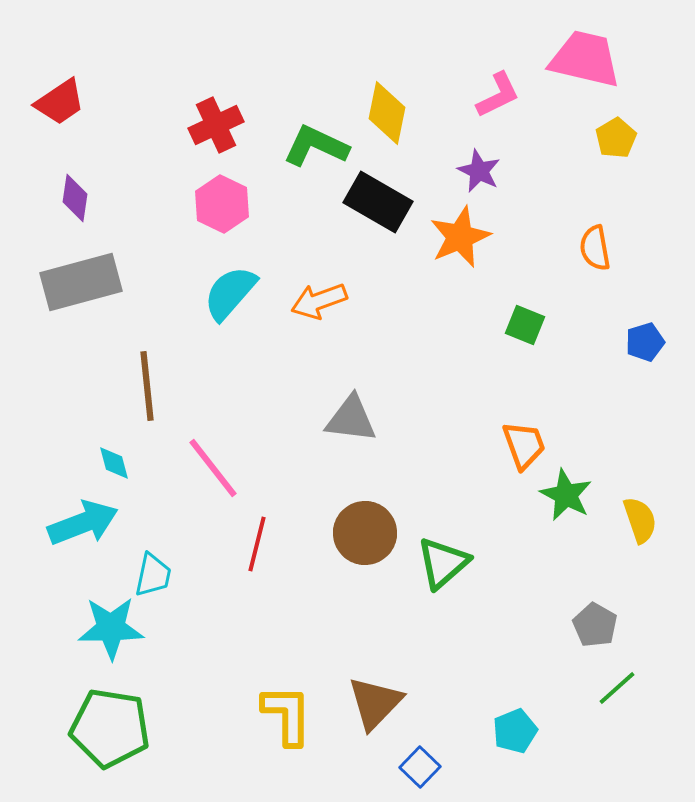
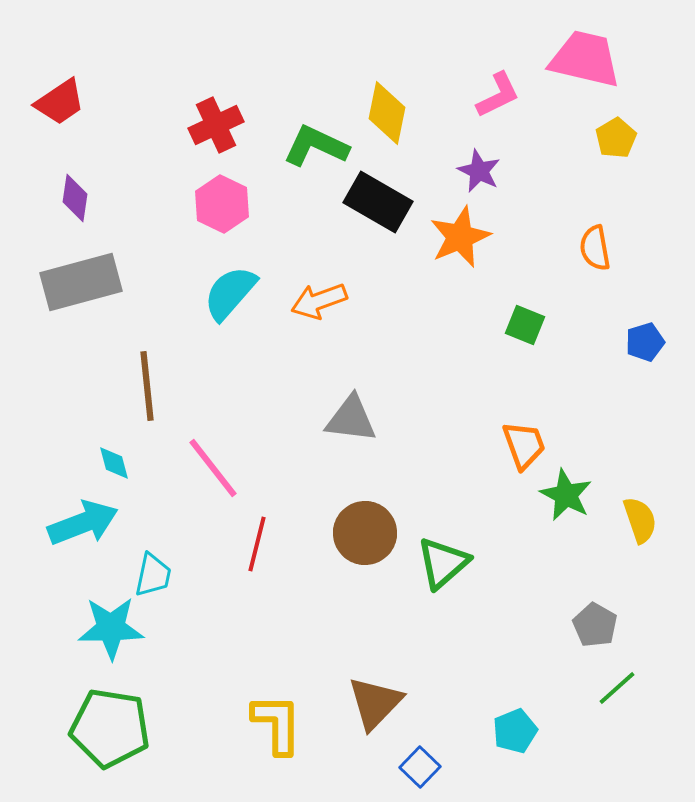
yellow L-shape: moved 10 px left, 9 px down
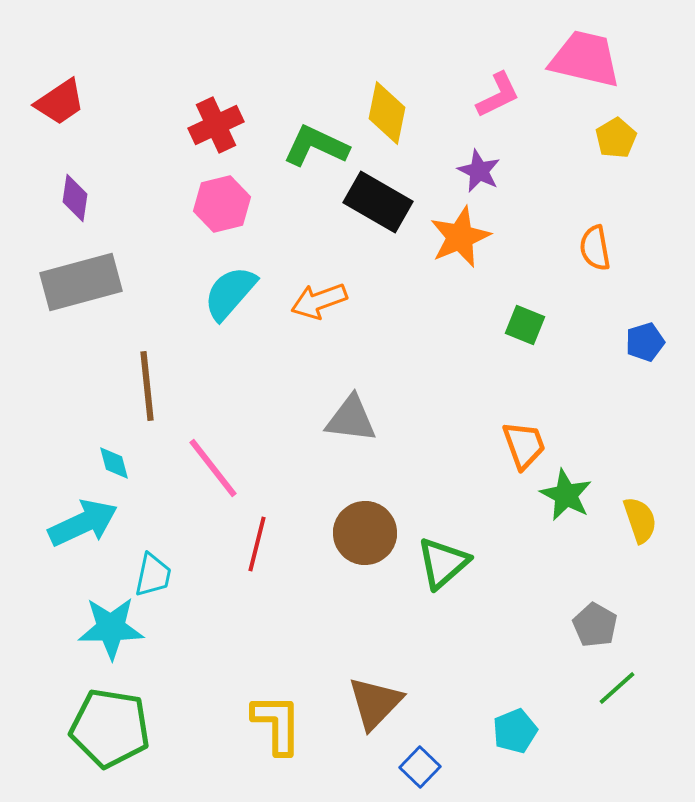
pink hexagon: rotated 20 degrees clockwise
cyan arrow: rotated 4 degrees counterclockwise
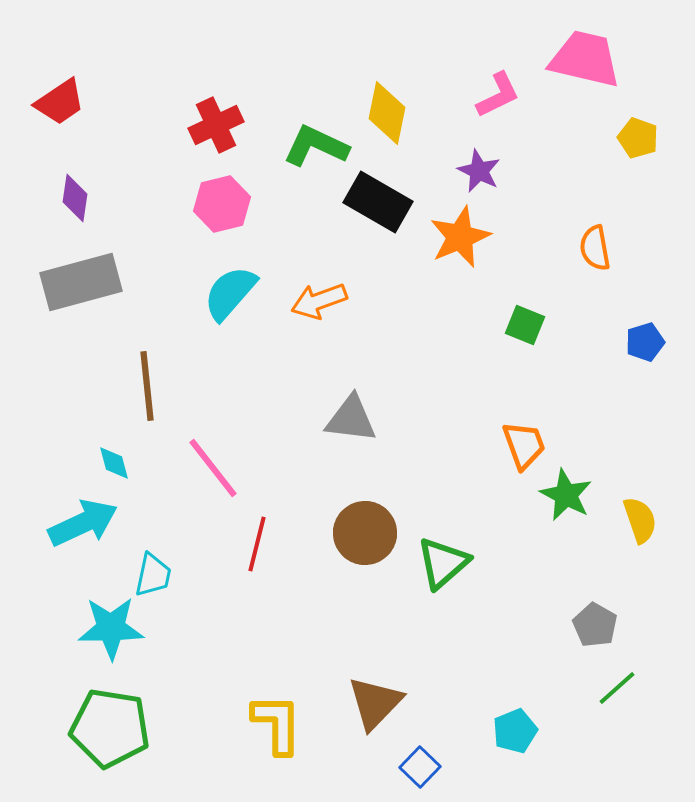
yellow pentagon: moved 22 px right; rotated 21 degrees counterclockwise
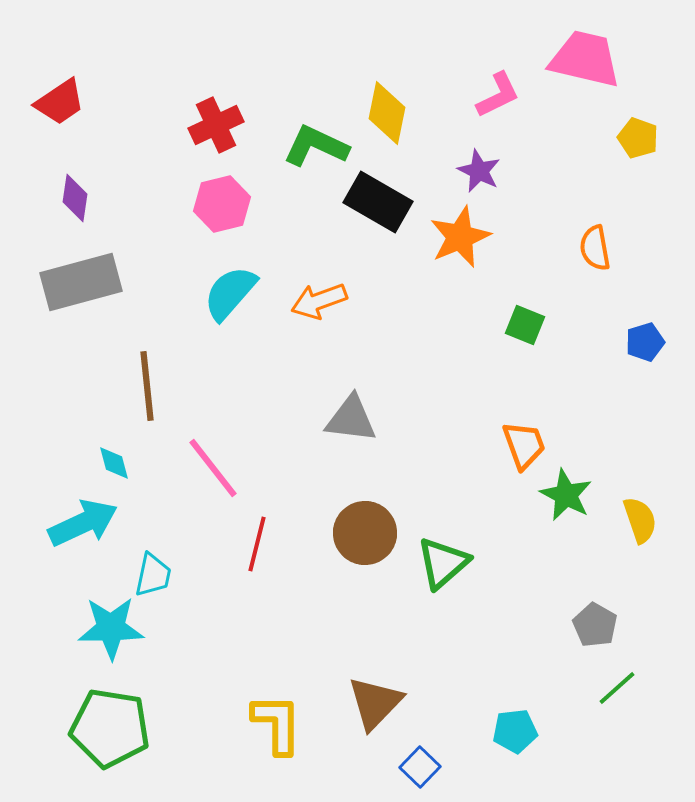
cyan pentagon: rotated 15 degrees clockwise
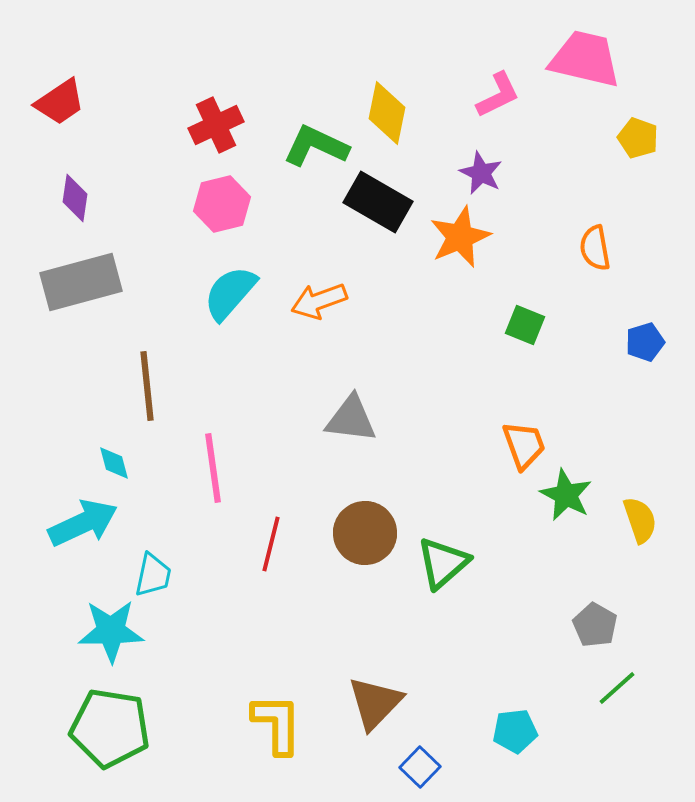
purple star: moved 2 px right, 2 px down
pink line: rotated 30 degrees clockwise
red line: moved 14 px right
cyan star: moved 3 px down
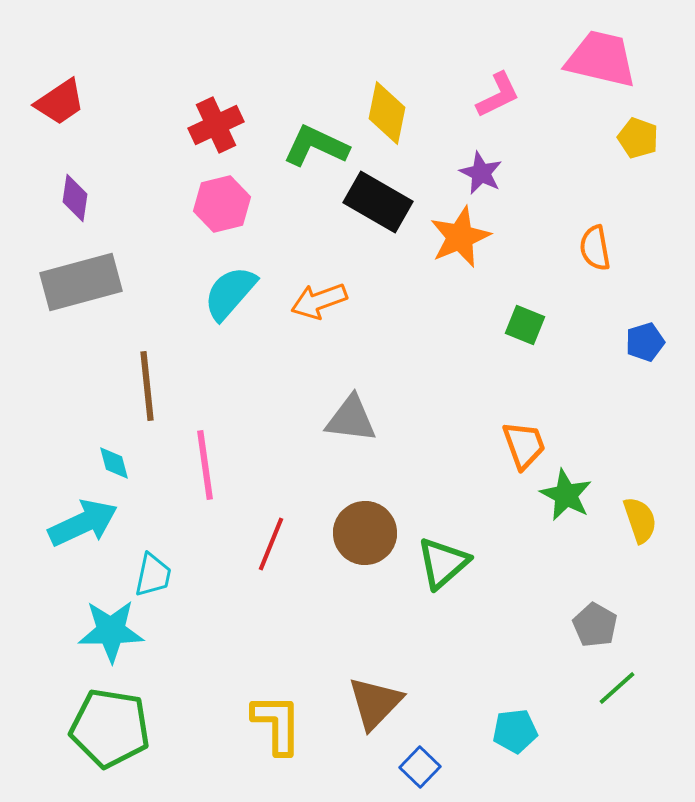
pink trapezoid: moved 16 px right
pink line: moved 8 px left, 3 px up
red line: rotated 8 degrees clockwise
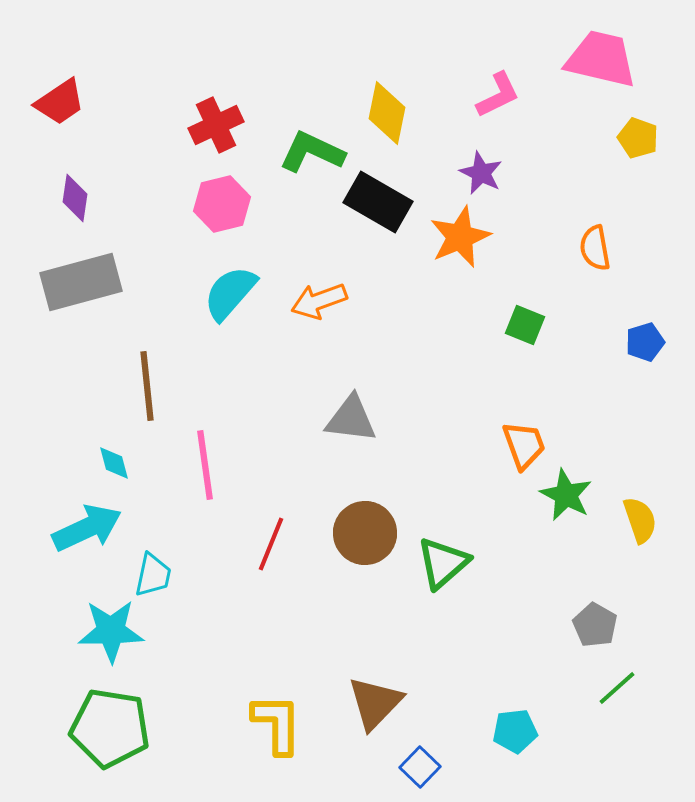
green L-shape: moved 4 px left, 6 px down
cyan arrow: moved 4 px right, 5 px down
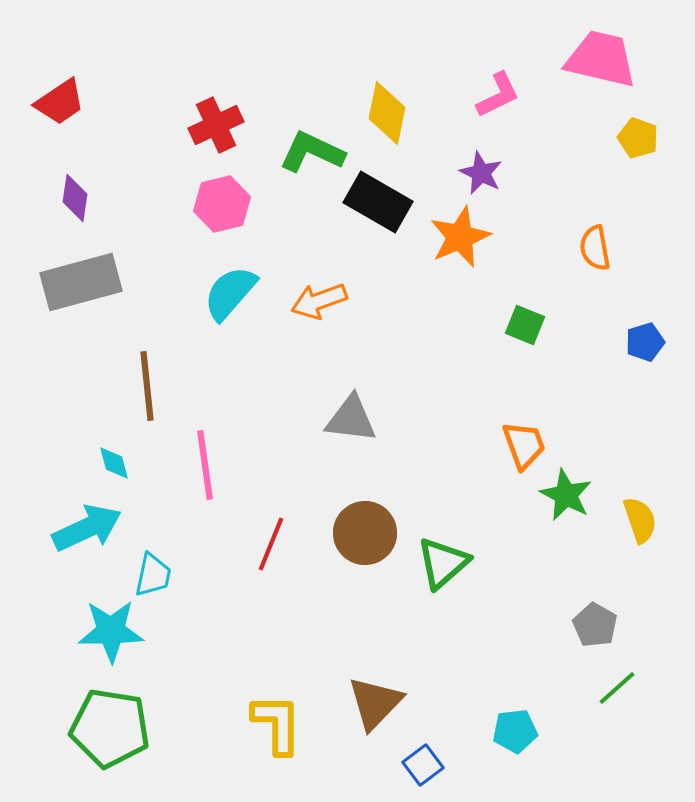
blue square: moved 3 px right, 2 px up; rotated 9 degrees clockwise
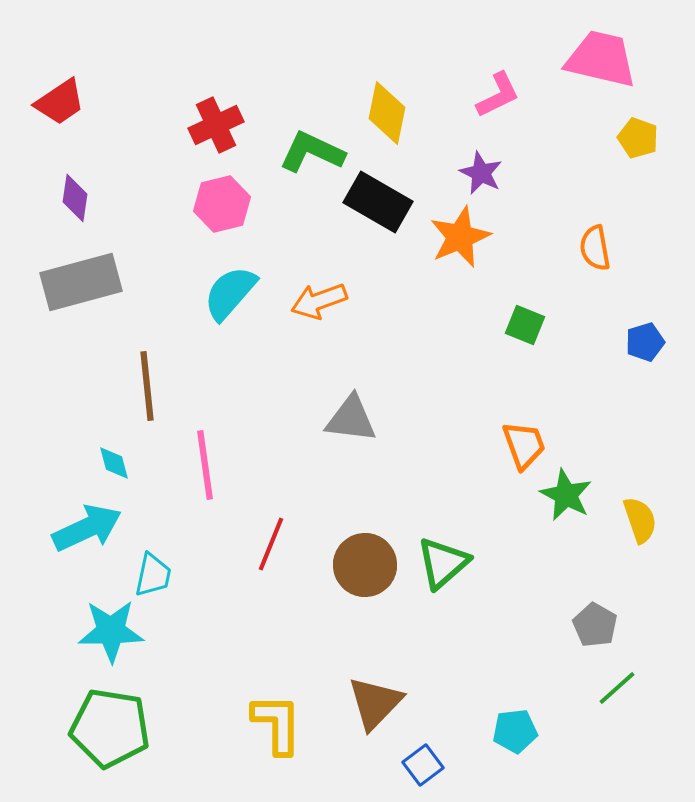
brown circle: moved 32 px down
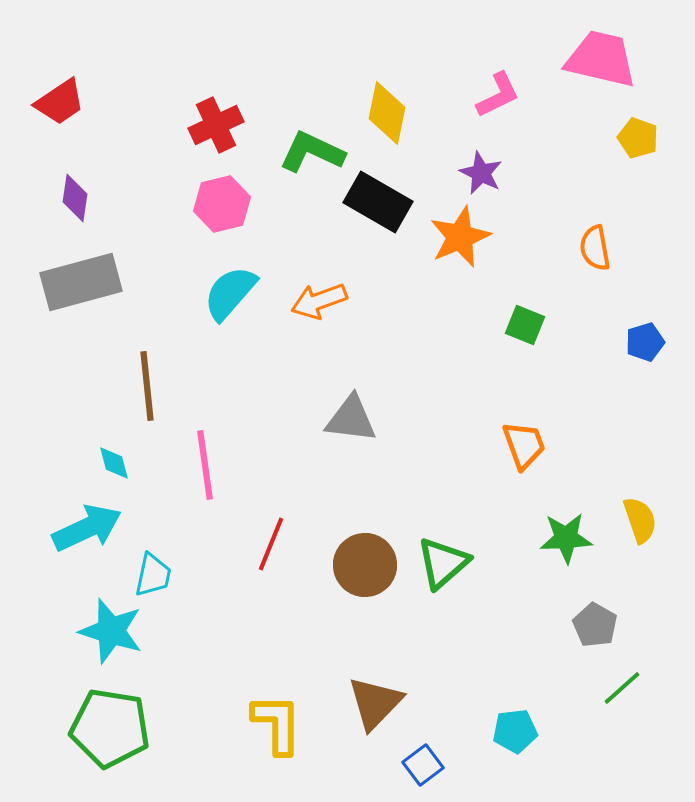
green star: moved 43 px down; rotated 30 degrees counterclockwise
cyan star: rotated 18 degrees clockwise
green line: moved 5 px right
